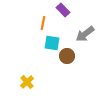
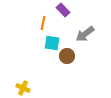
yellow cross: moved 4 px left, 6 px down; rotated 24 degrees counterclockwise
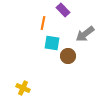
brown circle: moved 1 px right
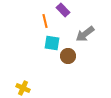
orange line: moved 2 px right, 2 px up; rotated 24 degrees counterclockwise
